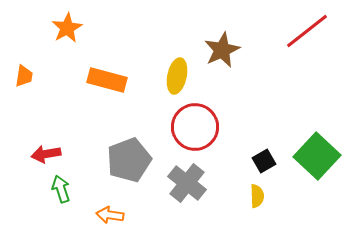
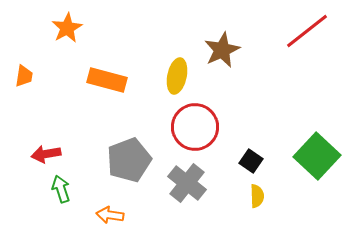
black square: moved 13 px left; rotated 25 degrees counterclockwise
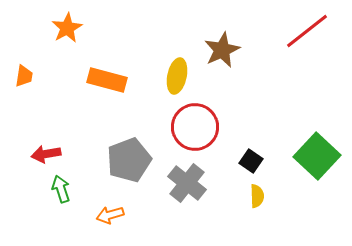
orange arrow: rotated 24 degrees counterclockwise
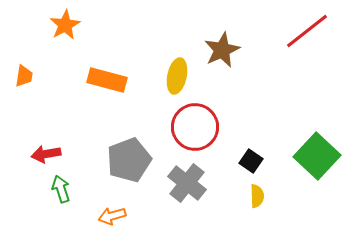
orange star: moved 2 px left, 3 px up
orange arrow: moved 2 px right, 1 px down
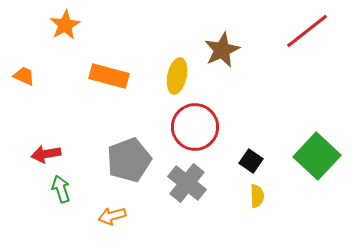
orange trapezoid: rotated 75 degrees counterclockwise
orange rectangle: moved 2 px right, 4 px up
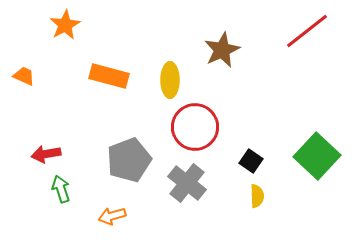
yellow ellipse: moved 7 px left, 4 px down; rotated 12 degrees counterclockwise
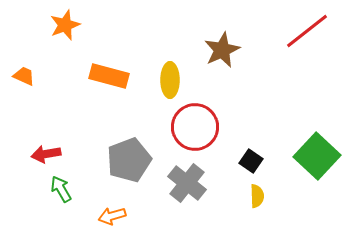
orange star: rotated 8 degrees clockwise
green arrow: rotated 12 degrees counterclockwise
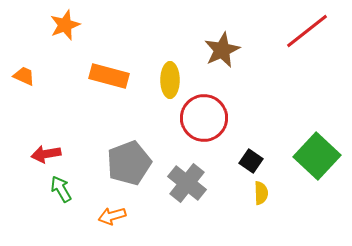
red circle: moved 9 px right, 9 px up
gray pentagon: moved 3 px down
yellow semicircle: moved 4 px right, 3 px up
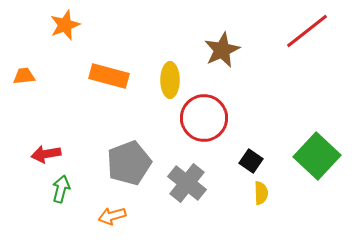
orange trapezoid: rotated 30 degrees counterclockwise
green arrow: rotated 44 degrees clockwise
